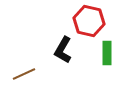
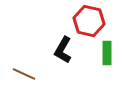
brown line: rotated 50 degrees clockwise
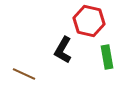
green rectangle: moved 4 px down; rotated 10 degrees counterclockwise
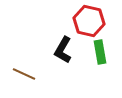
green rectangle: moved 7 px left, 5 px up
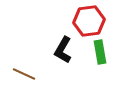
red hexagon: rotated 20 degrees counterclockwise
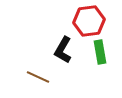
brown line: moved 14 px right, 3 px down
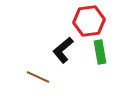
black L-shape: rotated 20 degrees clockwise
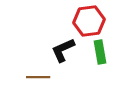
black L-shape: rotated 16 degrees clockwise
brown line: rotated 25 degrees counterclockwise
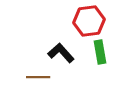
black L-shape: moved 2 px left, 3 px down; rotated 72 degrees clockwise
